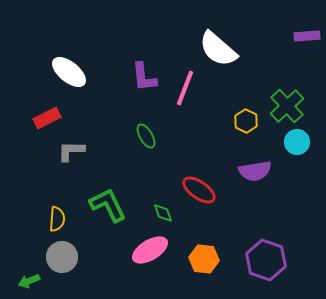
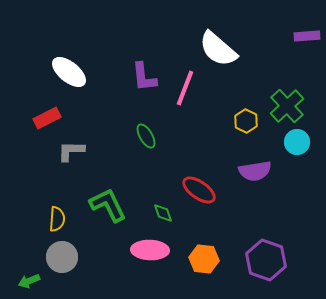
pink ellipse: rotated 33 degrees clockwise
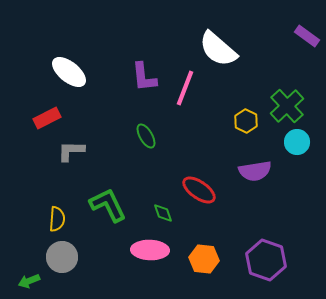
purple rectangle: rotated 40 degrees clockwise
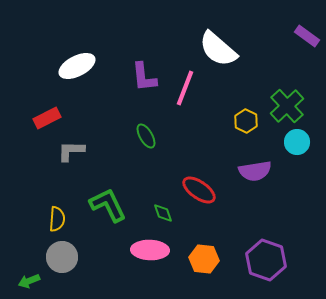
white ellipse: moved 8 px right, 6 px up; rotated 66 degrees counterclockwise
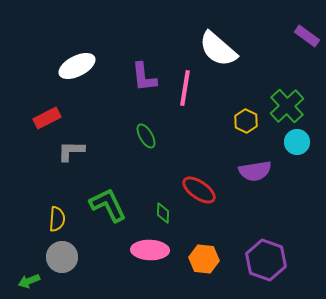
pink line: rotated 12 degrees counterclockwise
green diamond: rotated 20 degrees clockwise
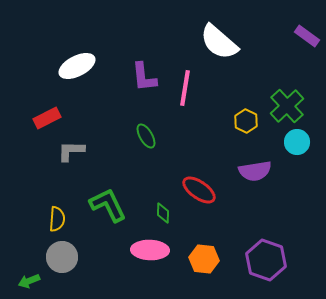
white semicircle: moved 1 px right, 7 px up
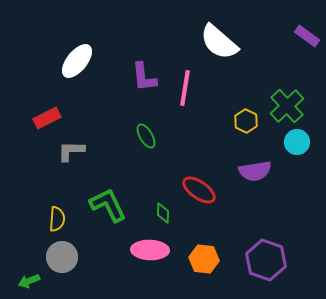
white ellipse: moved 5 px up; rotated 24 degrees counterclockwise
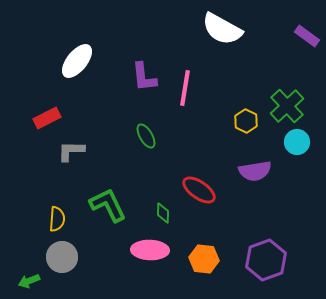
white semicircle: moved 3 px right, 13 px up; rotated 12 degrees counterclockwise
purple hexagon: rotated 21 degrees clockwise
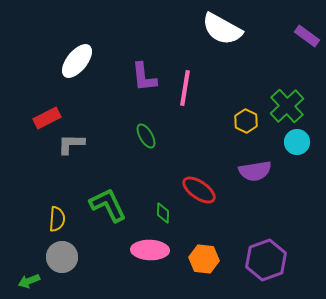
gray L-shape: moved 7 px up
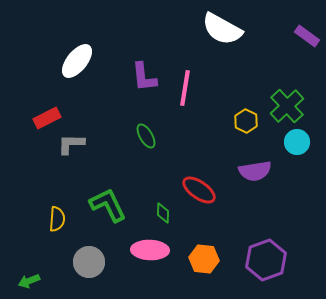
gray circle: moved 27 px right, 5 px down
